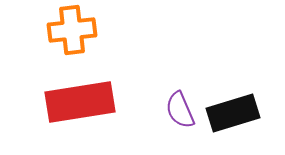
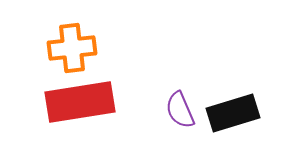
orange cross: moved 18 px down
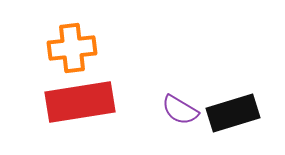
purple semicircle: rotated 36 degrees counterclockwise
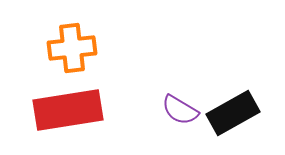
red rectangle: moved 12 px left, 8 px down
black rectangle: rotated 12 degrees counterclockwise
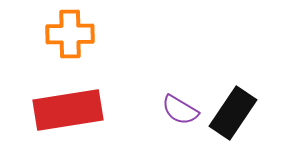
orange cross: moved 2 px left, 14 px up; rotated 6 degrees clockwise
black rectangle: rotated 27 degrees counterclockwise
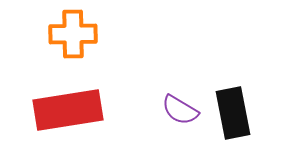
orange cross: moved 3 px right
black rectangle: rotated 45 degrees counterclockwise
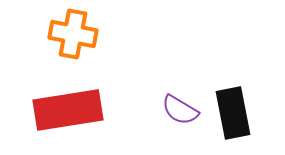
orange cross: rotated 12 degrees clockwise
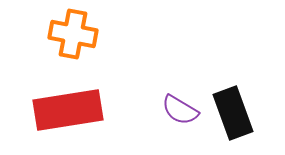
black rectangle: rotated 9 degrees counterclockwise
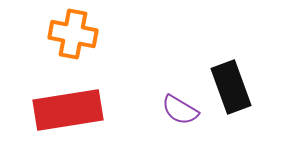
black rectangle: moved 2 px left, 26 px up
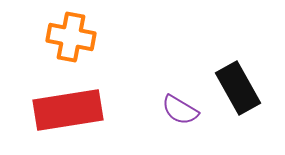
orange cross: moved 2 px left, 3 px down
black rectangle: moved 7 px right, 1 px down; rotated 9 degrees counterclockwise
